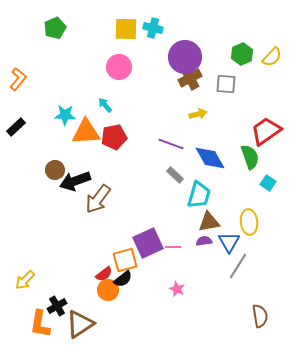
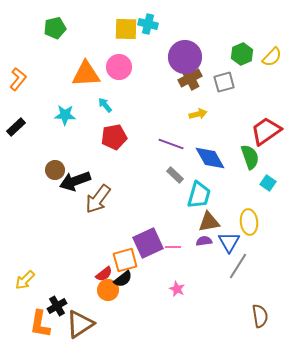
green pentagon at (55, 28): rotated 10 degrees clockwise
cyan cross at (153, 28): moved 5 px left, 4 px up
gray square at (226, 84): moved 2 px left, 2 px up; rotated 20 degrees counterclockwise
orange triangle at (86, 132): moved 58 px up
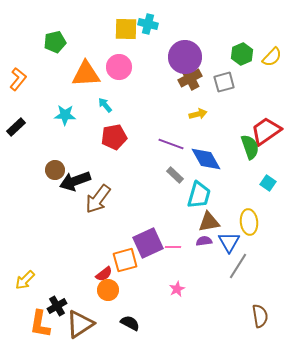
green pentagon at (55, 28): moved 14 px down
green semicircle at (250, 157): moved 10 px up
blue diamond at (210, 158): moved 4 px left, 1 px down
black semicircle at (123, 279): moved 7 px right, 44 px down; rotated 114 degrees counterclockwise
pink star at (177, 289): rotated 21 degrees clockwise
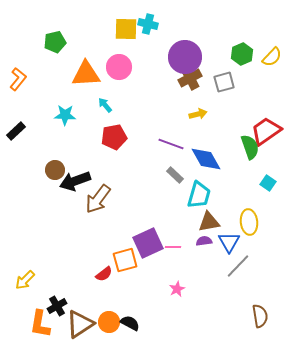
black rectangle at (16, 127): moved 4 px down
gray line at (238, 266): rotated 12 degrees clockwise
orange circle at (108, 290): moved 1 px right, 32 px down
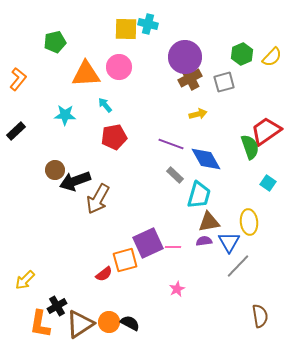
brown arrow at (98, 199): rotated 8 degrees counterclockwise
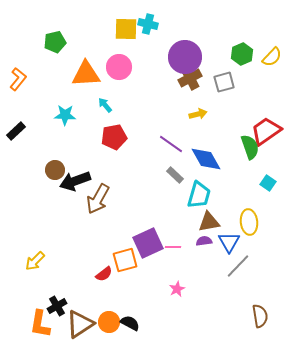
purple line at (171, 144): rotated 15 degrees clockwise
yellow arrow at (25, 280): moved 10 px right, 19 px up
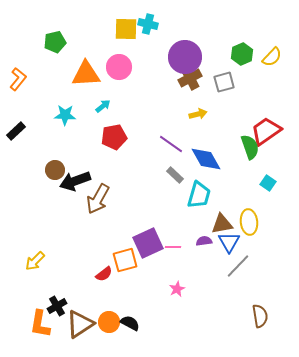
cyan arrow at (105, 105): moved 2 px left, 1 px down; rotated 91 degrees clockwise
brown triangle at (209, 222): moved 13 px right, 2 px down
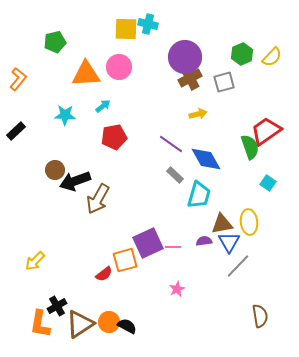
black semicircle at (130, 323): moved 3 px left, 3 px down
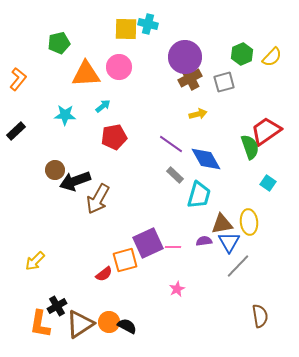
green pentagon at (55, 42): moved 4 px right, 1 px down
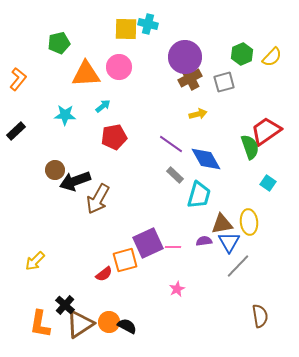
black cross at (57, 306): moved 8 px right, 1 px up; rotated 18 degrees counterclockwise
